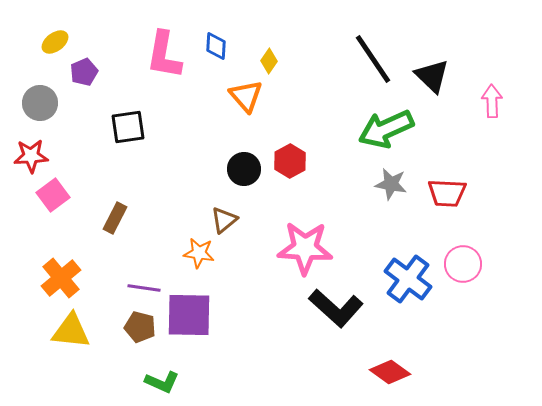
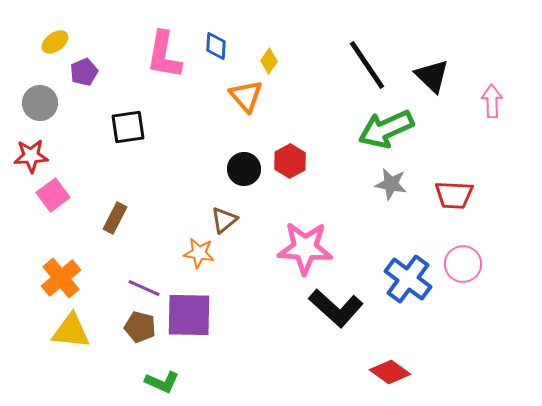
black line: moved 6 px left, 6 px down
red trapezoid: moved 7 px right, 2 px down
purple line: rotated 16 degrees clockwise
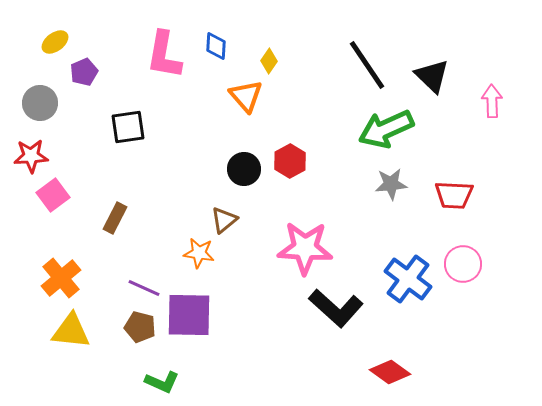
gray star: rotated 16 degrees counterclockwise
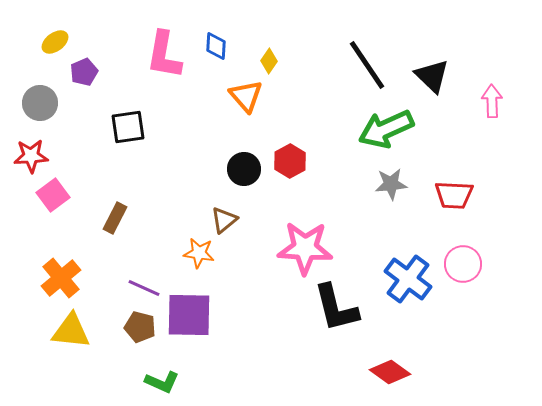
black L-shape: rotated 34 degrees clockwise
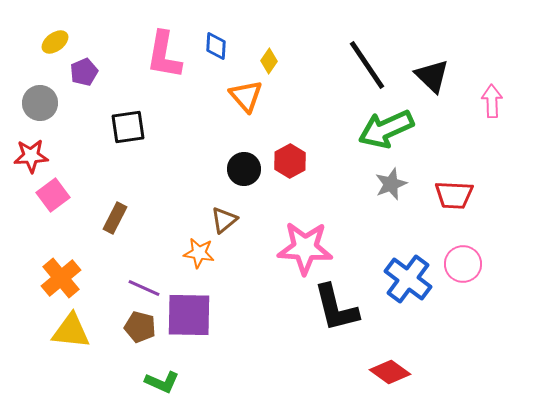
gray star: rotated 16 degrees counterclockwise
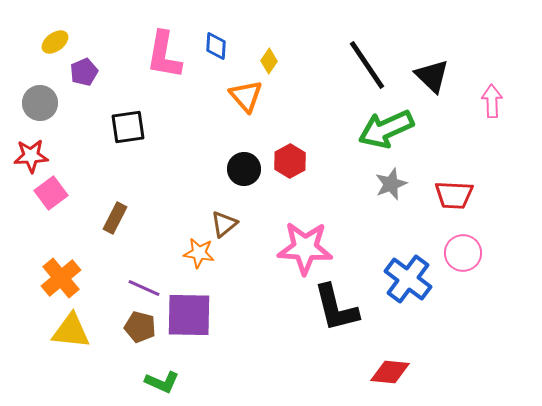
pink square: moved 2 px left, 2 px up
brown triangle: moved 4 px down
pink circle: moved 11 px up
red diamond: rotated 30 degrees counterclockwise
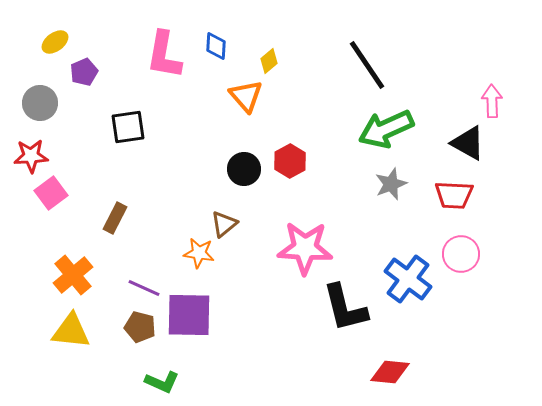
yellow diamond: rotated 15 degrees clockwise
black triangle: moved 36 px right, 67 px down; rotated 15 degrees counterclockwise
pink circle: moved 2 px left, 1 px down
orange cross: moved 12 px right, 3 px up
black L-shape: moved 9 px right
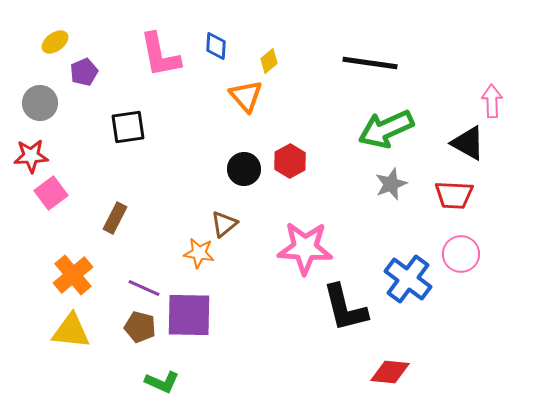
pink L-shape: moved 4 px left; rotated 21 degrees counterclockwise
black line: moved 3 px right, 2 px up; rotated 48 degrees counterclockwise
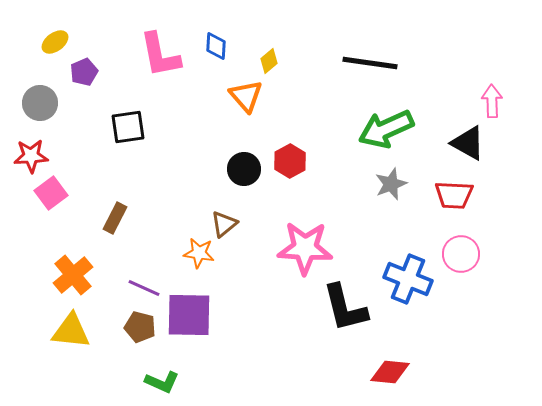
blue cross: rotated 15 degrees counterclockwise
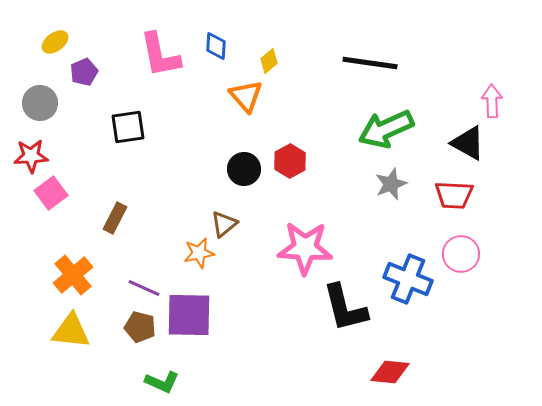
orange star: rotated 20 degrees counterclockwise
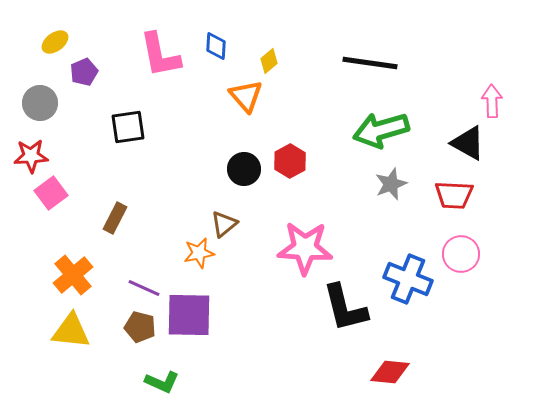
green arrow: moved 5 px left, 1 px down; rotated 8 degrees clockwise
